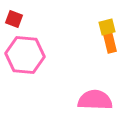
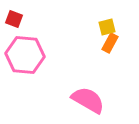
orange rectangle: rotated 42 degrees clockwise
pink semicircle: moved 7 px left; rotated 28 degrees clockwise
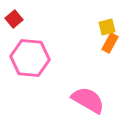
red square: rotated 30 degrees clockwise
pink hexagon: moved 5 px right, 3 px down
